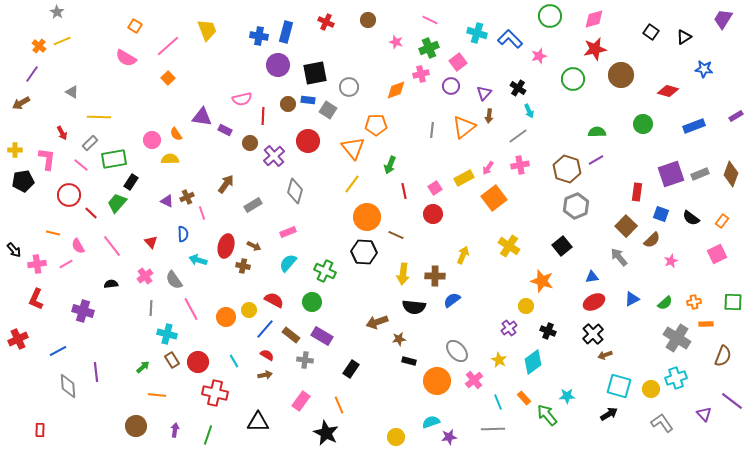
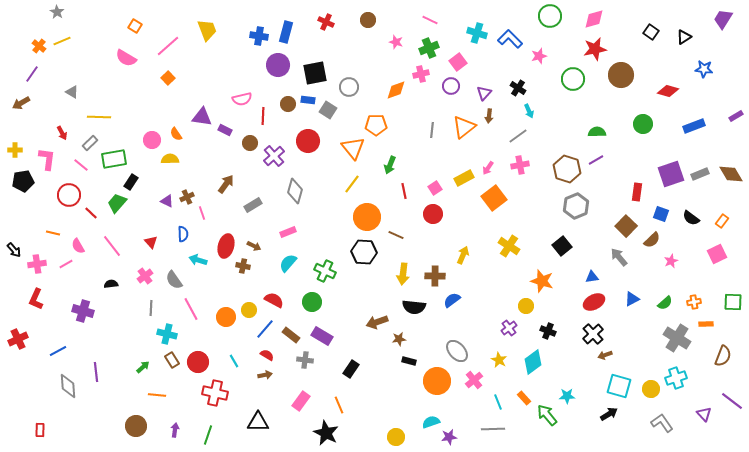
brown diamond at (731, 174): rotated 50 degrees counterclockwise
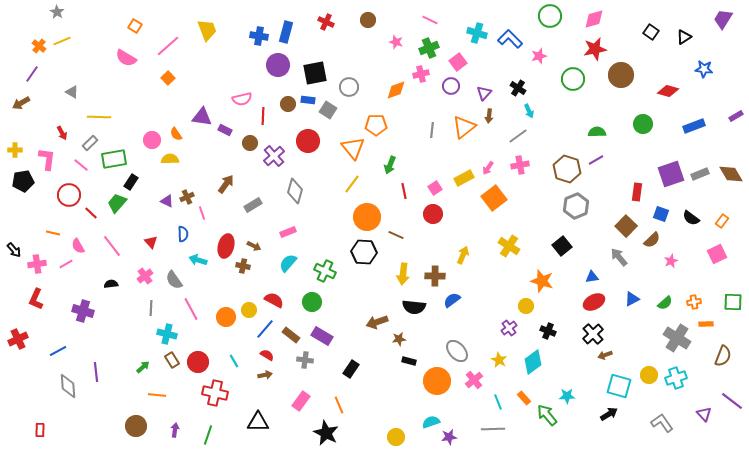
yellow circle at (651, 389): moved 2 px left, 14 px up
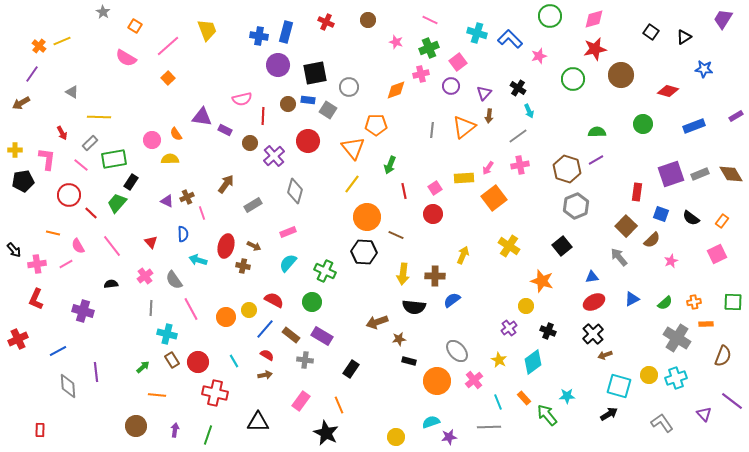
gray star at (57, 12): moved 46 px right
yellow rectangle at (464, 178): rotated 24 degrees clockwise
gray line at (493, 429): moved 4 px left, 2 px up
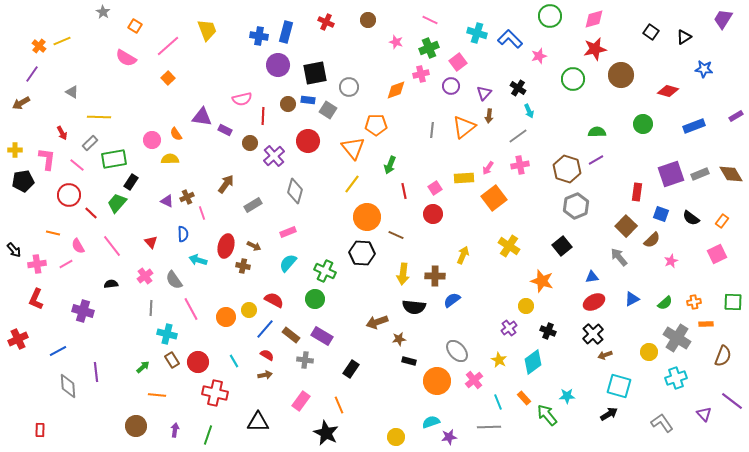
pink line at (81, 165): moved 4 px left
black hexagon at (364, 252): moved 2 px left, 1 px down
green circle at (312, 302): moved 3 px right, 3 px up
yellow circle at (649, 375): moved 23 px up
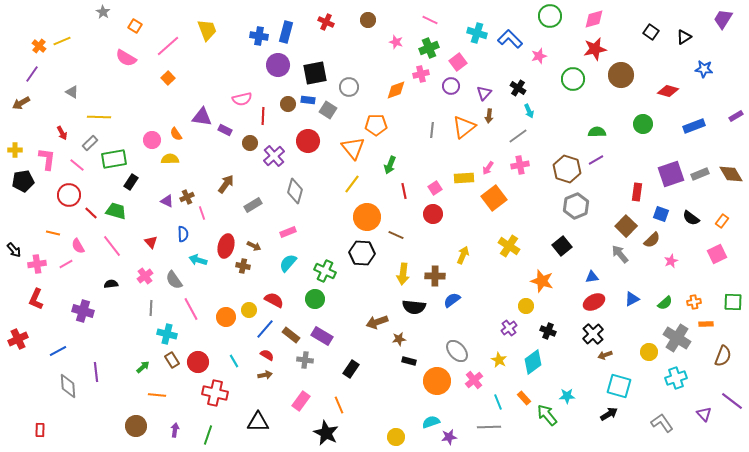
green trapezoid at (117, 203): moved 1 px left, 8 px down; rotated 65 degrees clockwise
gray arrow at (619, 257): moved 1 px right, 3 px up
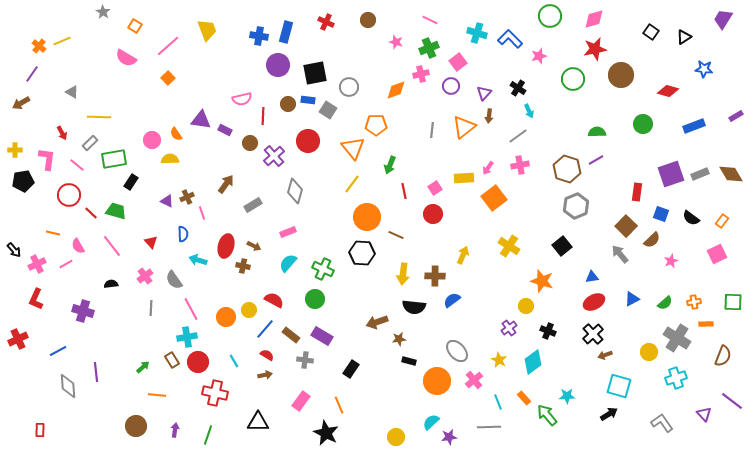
purple triangle at (202, 117): moved 1 px left, 3 px down
pink cross at (37, 264): rotated 18 degrees counterclockwise
green cross at (325, 271): moved 2 px left, 2 px up
cyan cross at (167, 334): moved 20 px right, 3 px down; rotated 24 degrees counterclockwise
cyan semicircle at (431, 422): rotated 24 degrees counterclockwise
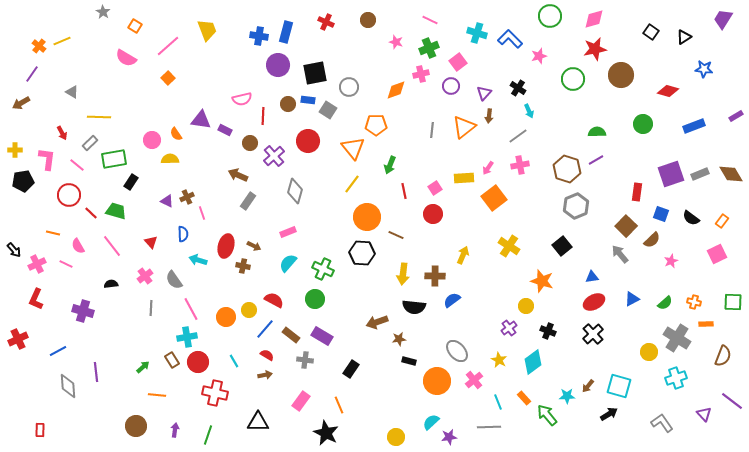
brown arrow at (226, 184): moved 12 px right, 9 px up; rotated 102 degrees counterclockwise
gray rectangle at (253, 205): moved 5 px left, 4 px up; rotated 24 degrees counterclockwise
pink line at (66, 264): rotated 56 degrees clockwise
orange cross at (694, 302): rotated 24 degrees clockwise
brown arrow at (605, 355): moved 17 px left, 31 px down; rotated 32 degrees counterclockwise
